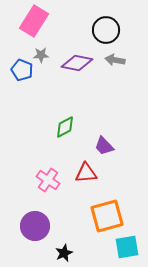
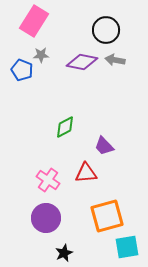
purple diamond: moved 5 px right, 1 px up
purple circle: moved 11 px right, 8 px up
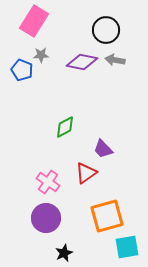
purple trapezoid: moved 1 px left, 3 px down
red triangle: rotated 30 degrees counterclockwise
pink cross: moved 2 px down
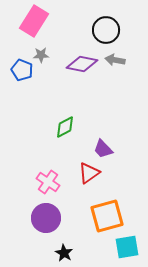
purple diamond: moved 2 px down
red triangle: moved 3 px right
black star: rotated 18 degrees counterclockwise
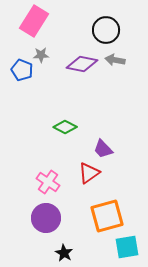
green diamond: rotated 55 degrees clockwise
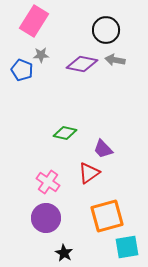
green diamond: moved 6 px down; rotated 15 degrees counterclockwise
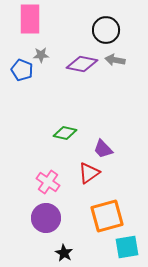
pink rectangle: moved 4 px left, 2 px up; rotated 32 degrees counterclockwise
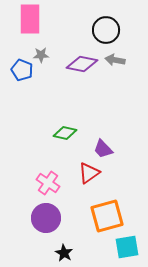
pink cross: moved 1 px down
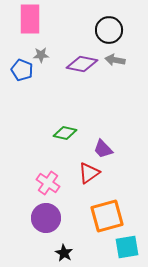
black circle: moved 3 px right
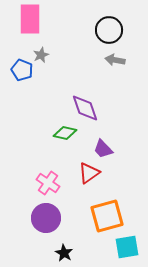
gray star: rotated 21 degrees counterclockwise
purple diamond: moved 3 px right, 44 px down; rotated 60 degrees clockwise
